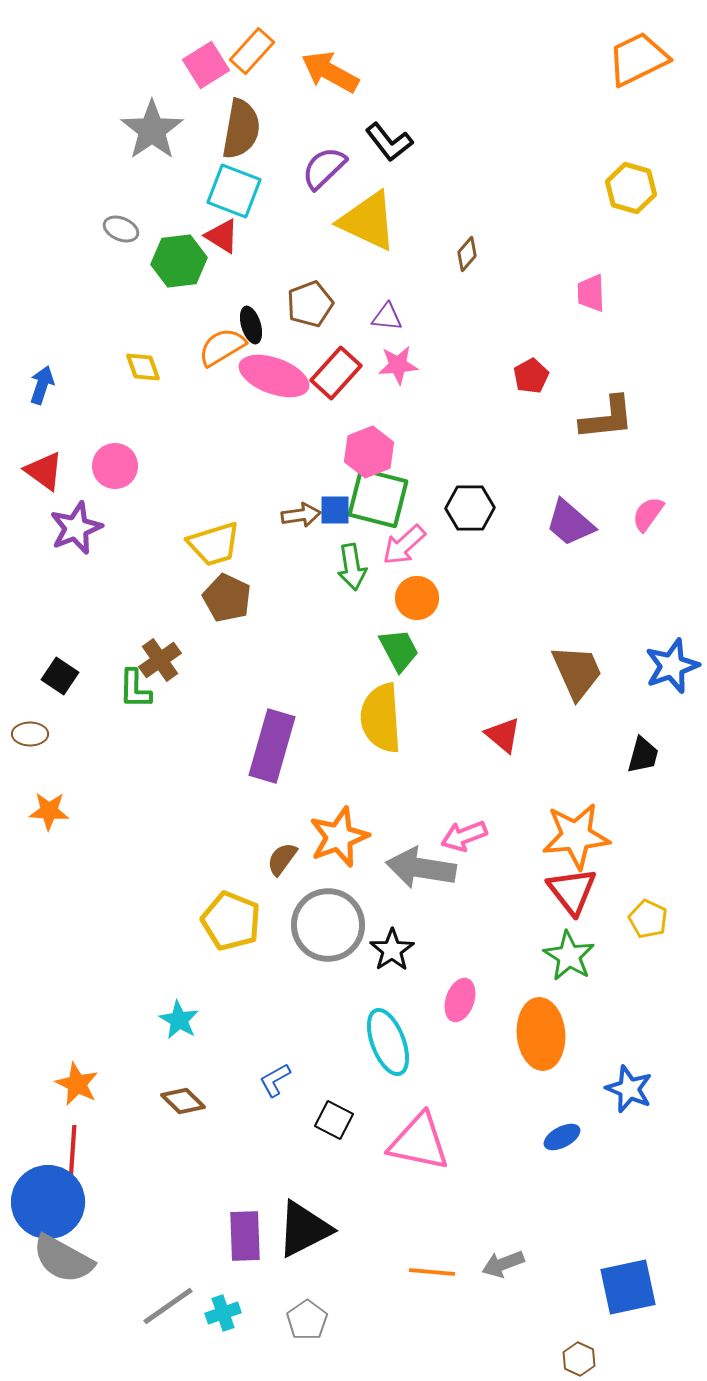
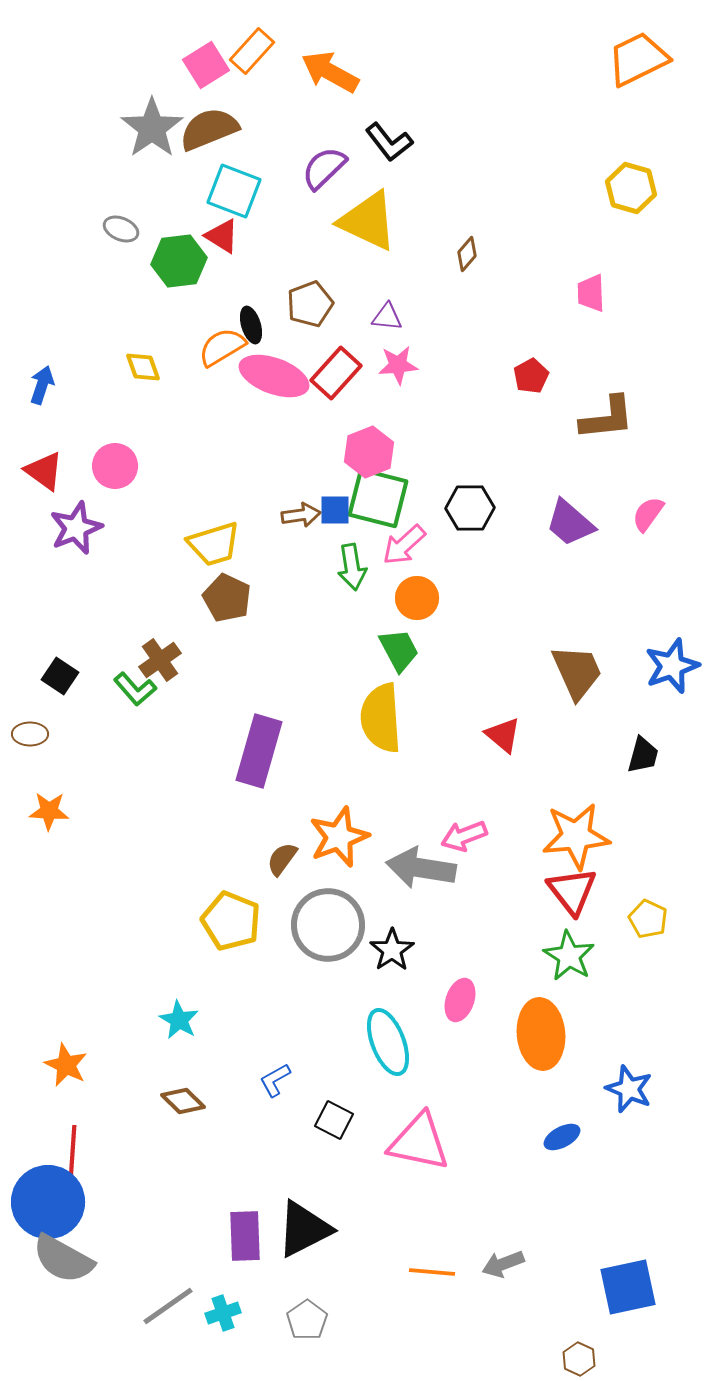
brown semicircle at (241, 129): moved 32 px left; rotated 122 degrees counterclockwise
gray star at (152, 130): moved 2 px up
green L-shape at (135, 689): rotated 42 degrees counterclockwise
purple rectangle at (272, 746): moved 13 px left, 5 px down
orange star at (77, 1084): moved 11 px left, 19 px up
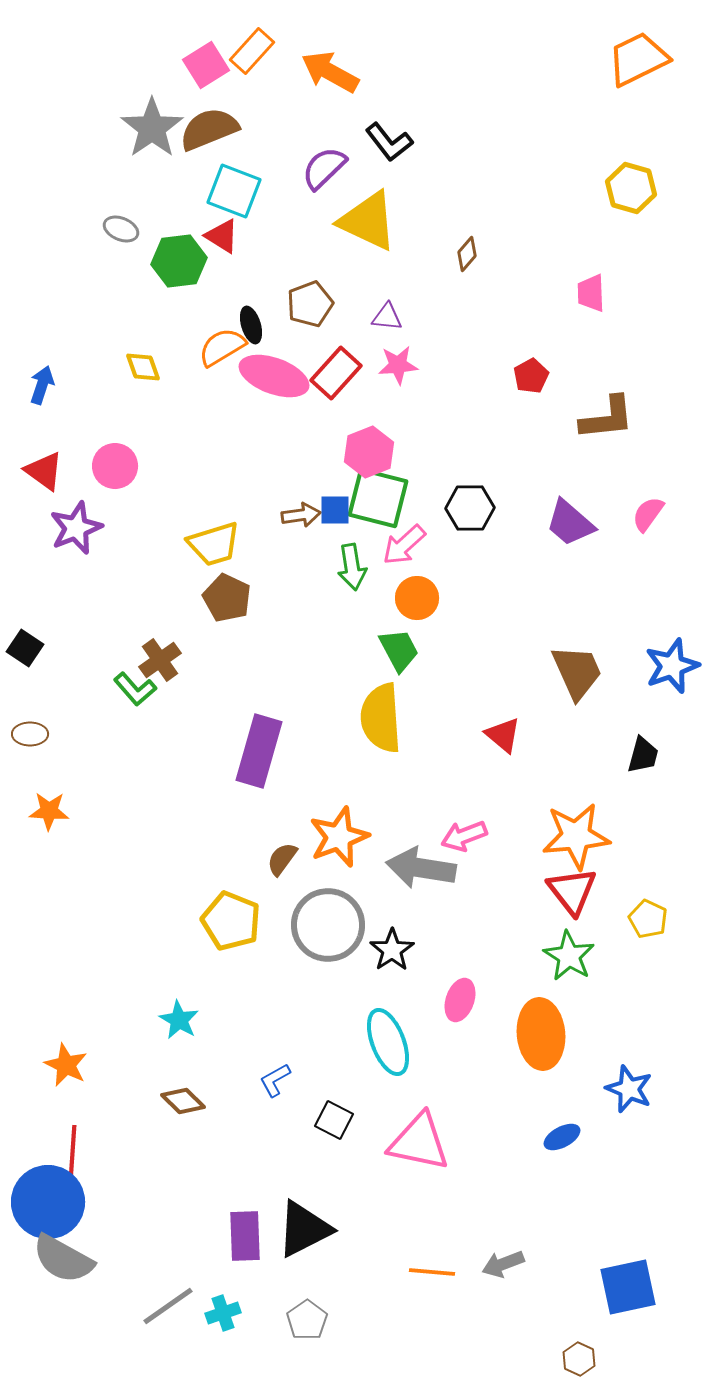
black square at (60, 676): moved 35 px left, 28 px up
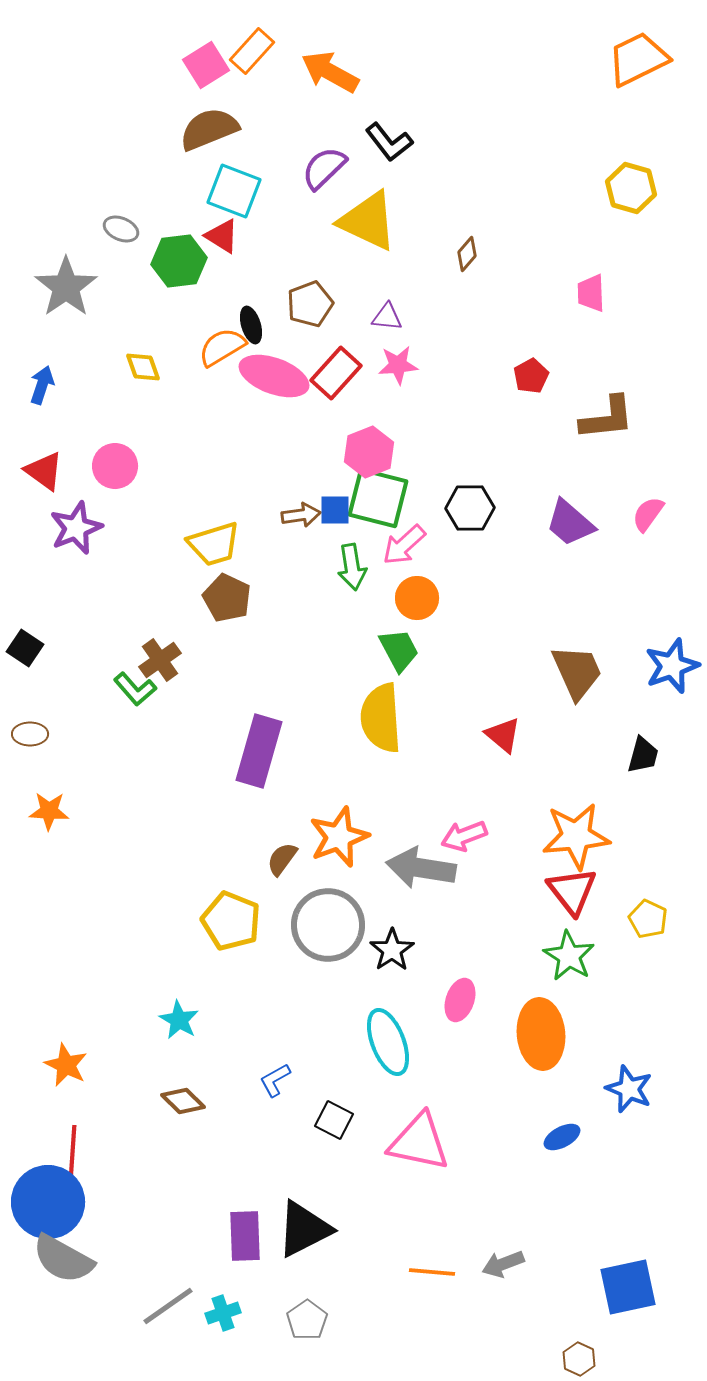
gray star at (152, 128): moved 86 px left, 159 px down
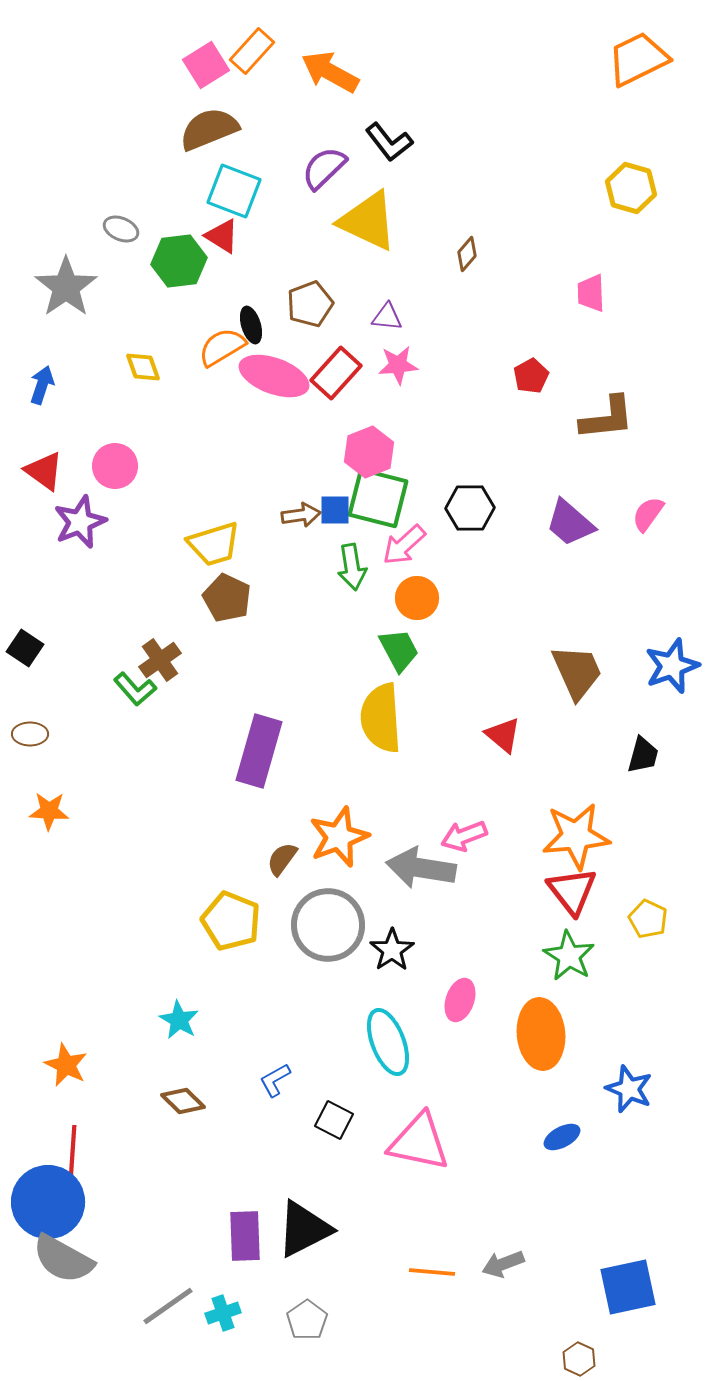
purple star at (76, 528): moved 4 px right, 6 px up
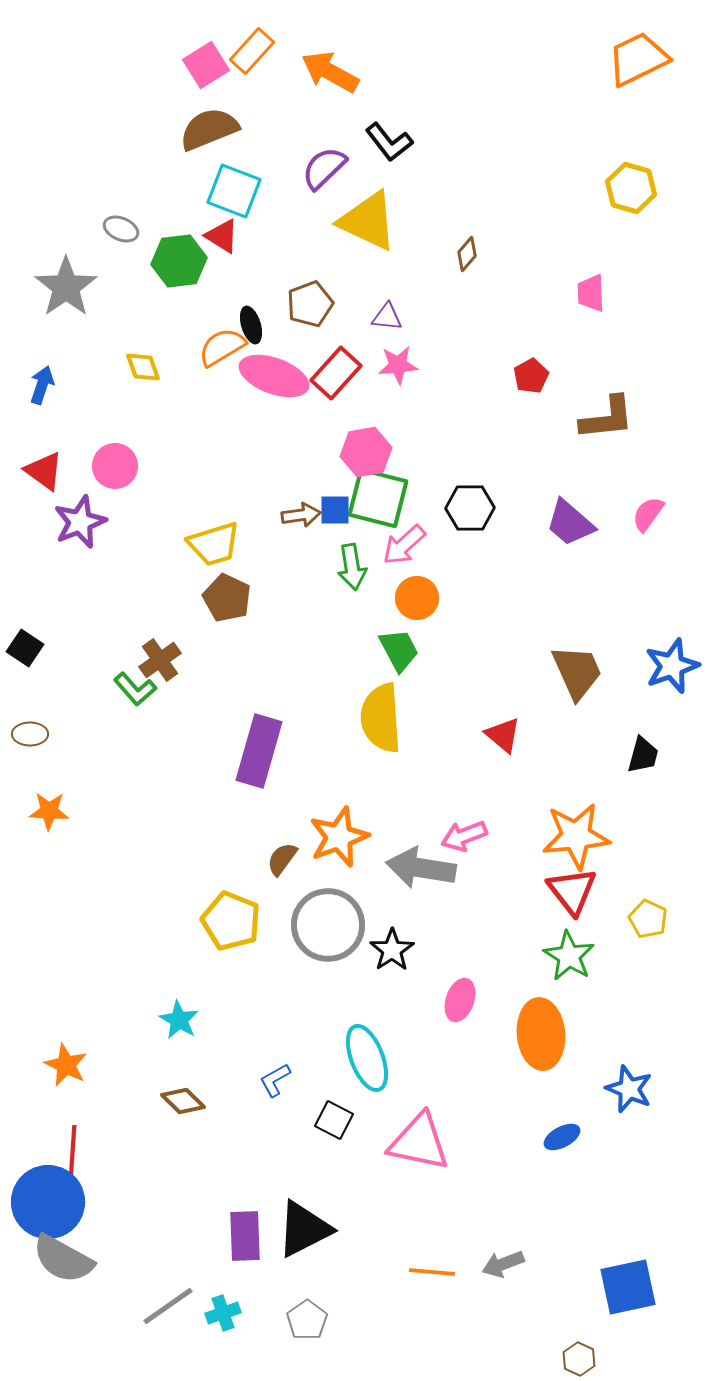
pink hexagon at (369, 452): moved 3 px left; rotated 12 degrees clockwise
cyan ellipse at (388, 1042): moved 21 px left, 16 px down
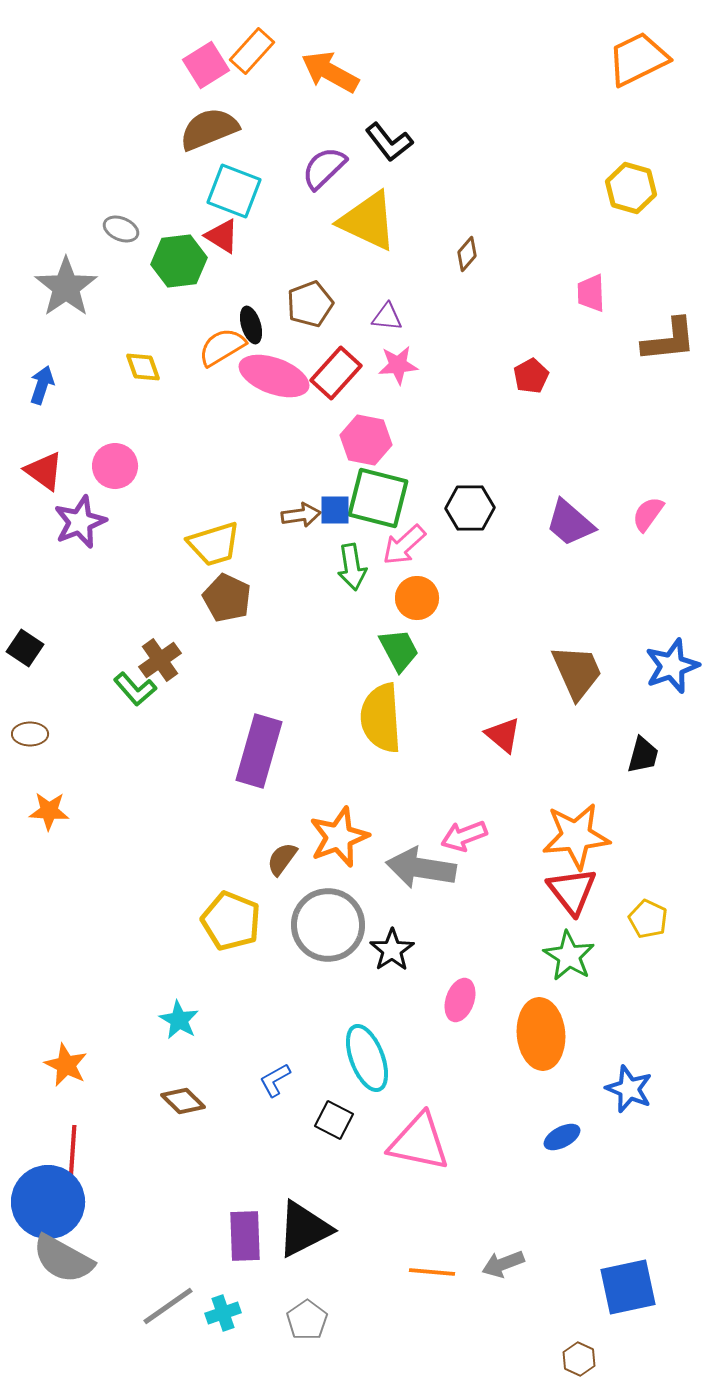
brown L-shape at (607, 418): moved 62 px right, 78 px up
pink hexagon at (366, 452): moved 12 px up; rotated 21 degrees clockwise
